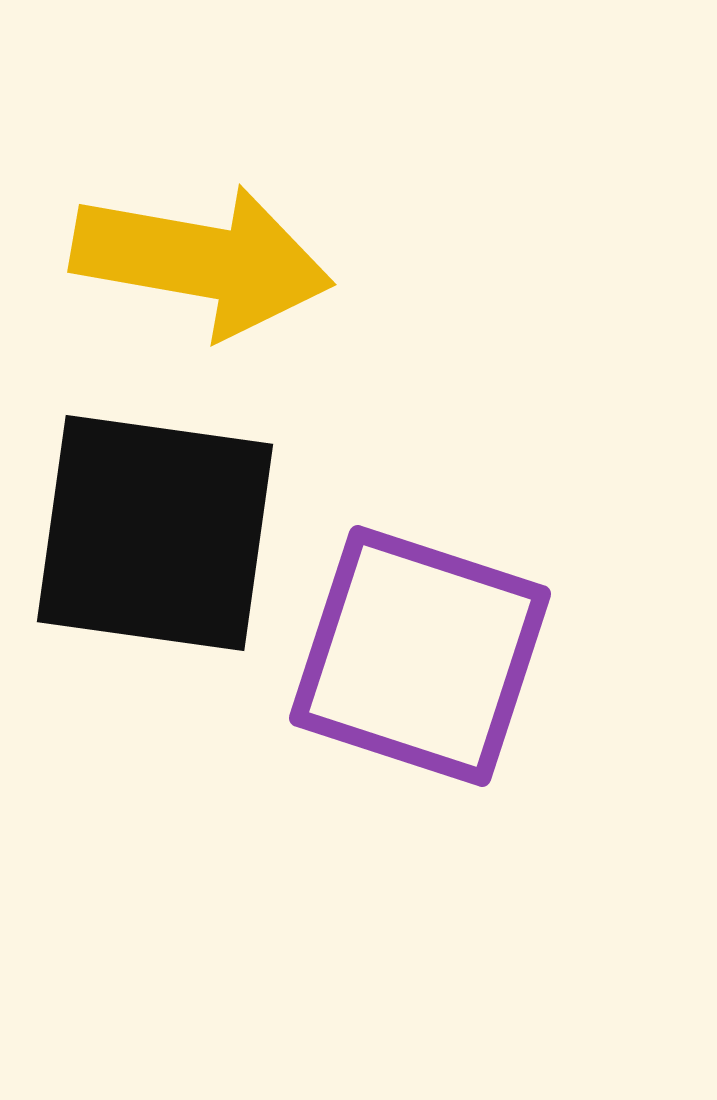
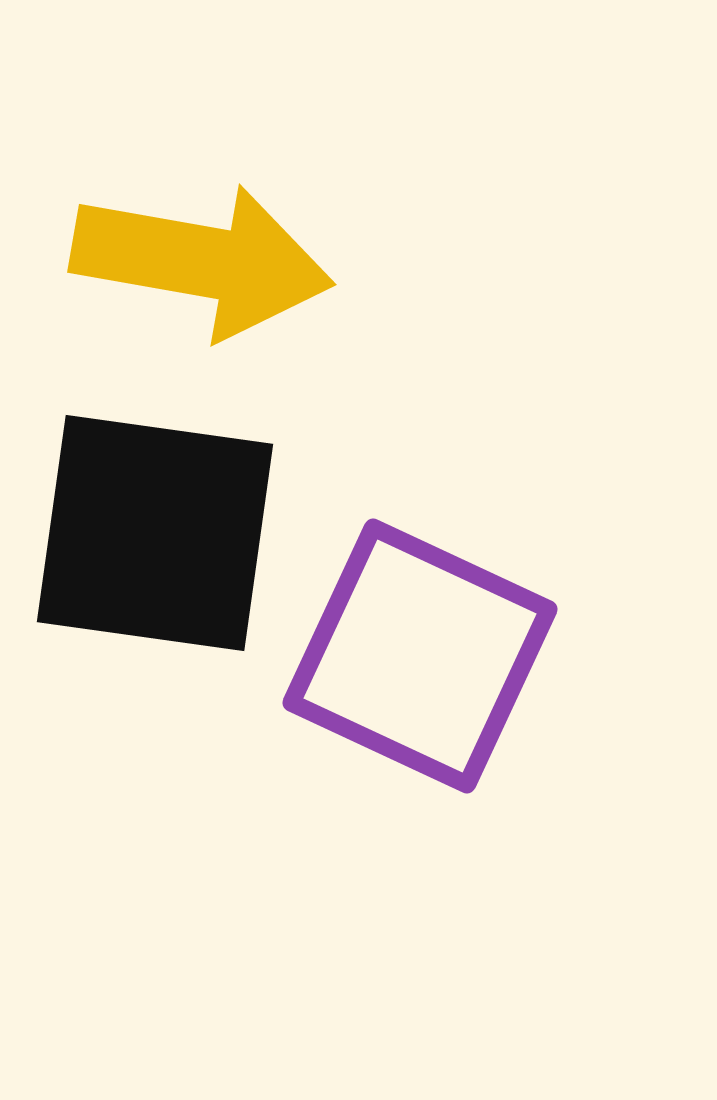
purple square: rotated 7 degrees clockwise
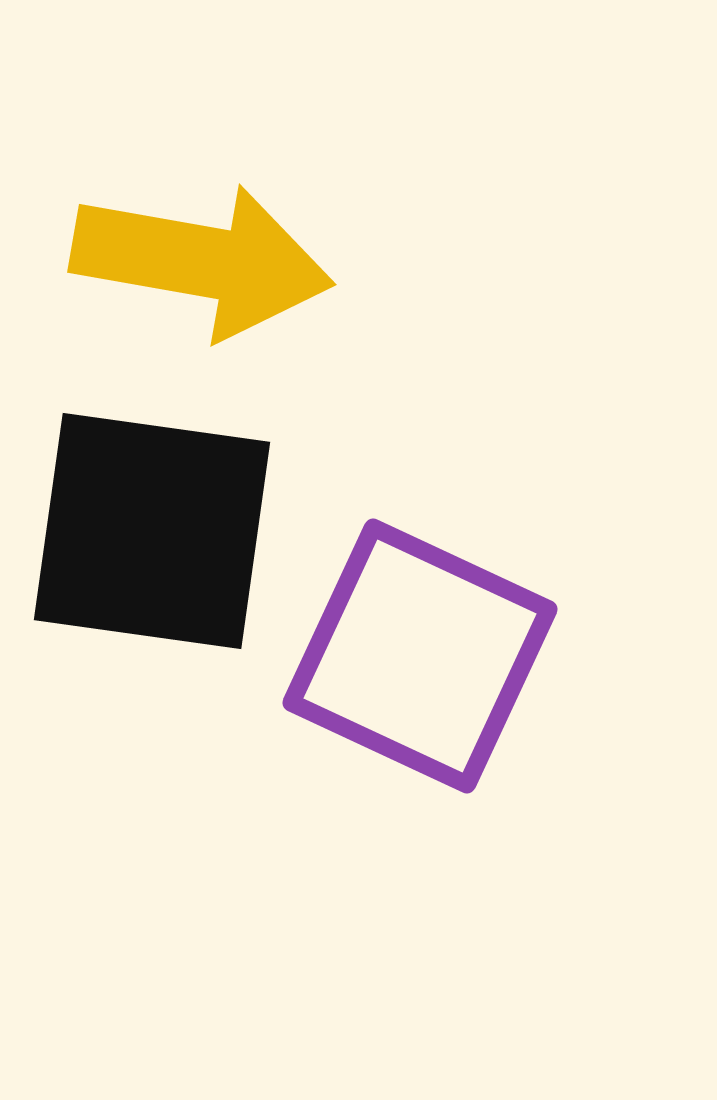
black square: moved 3 px left, 2 px up
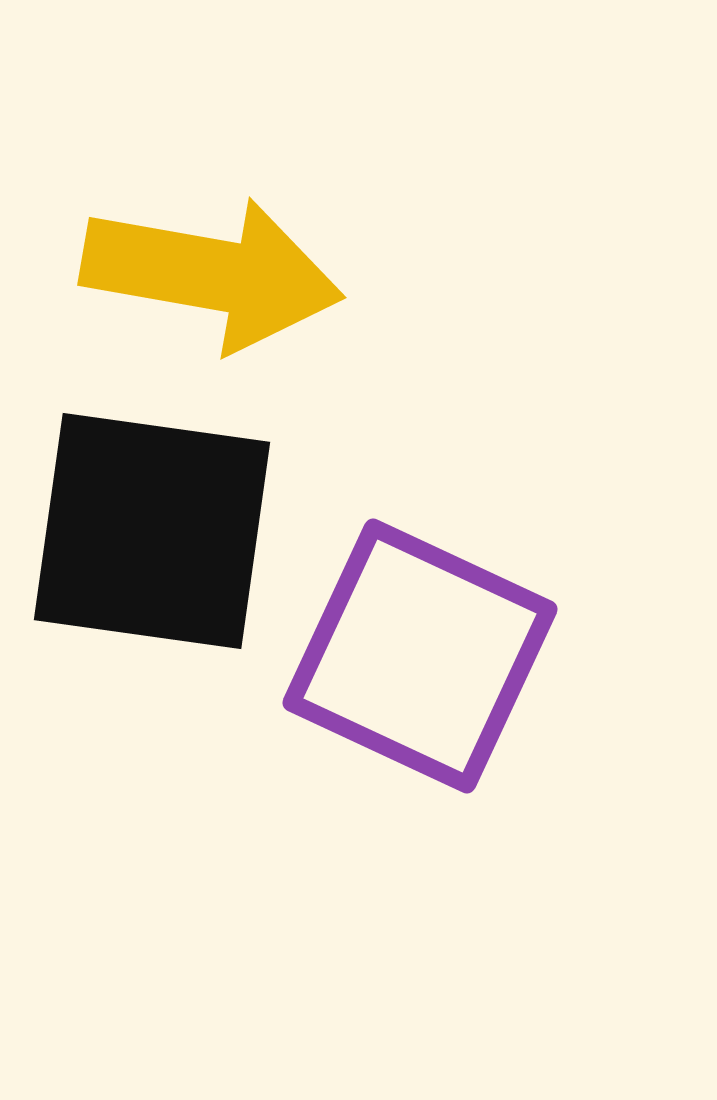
yellow arrow: moved 10 px right, 13 px down
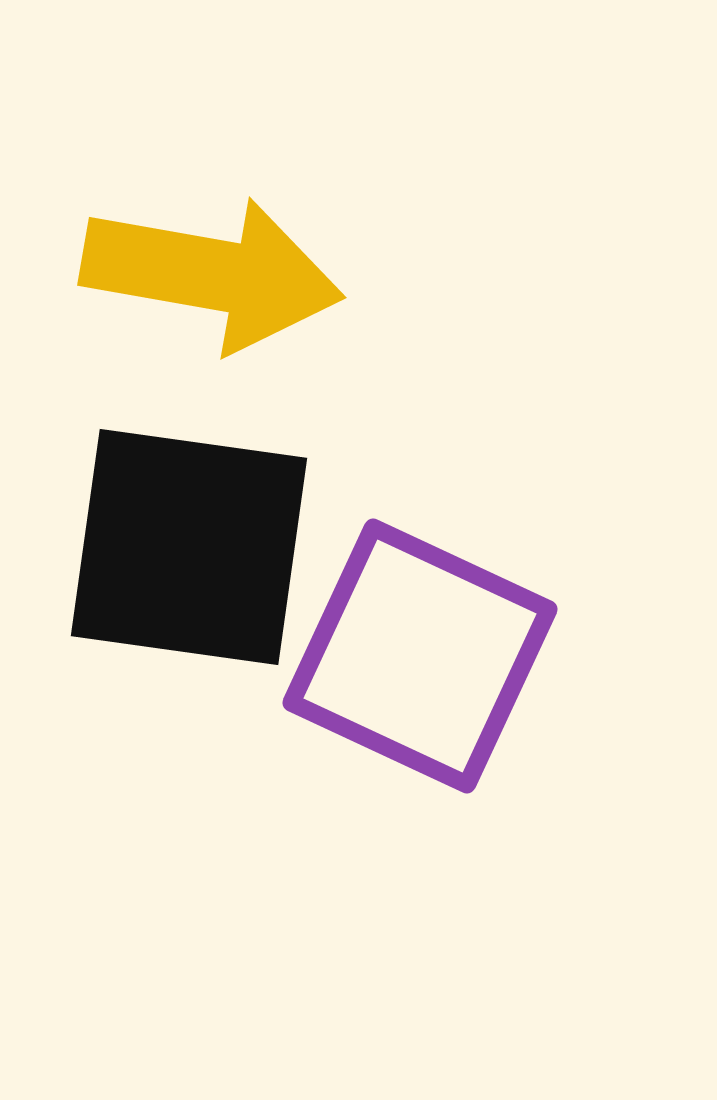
black square: moved 37 px right, 16 px down
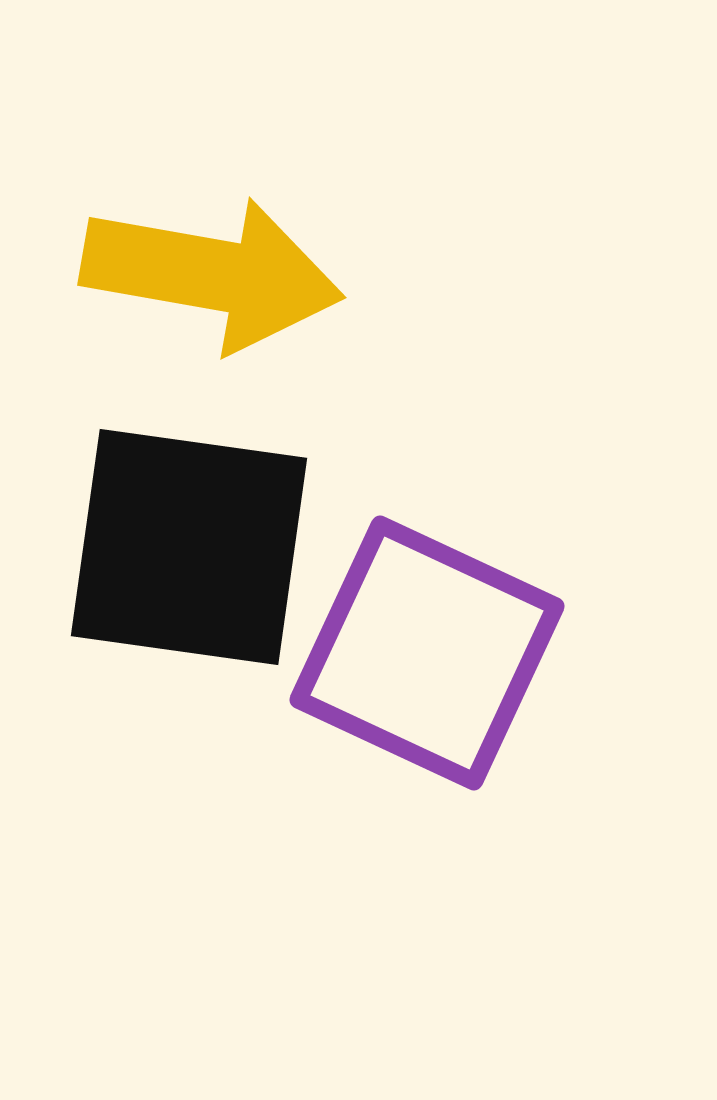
purple square: moved 7 px right, 3 px up
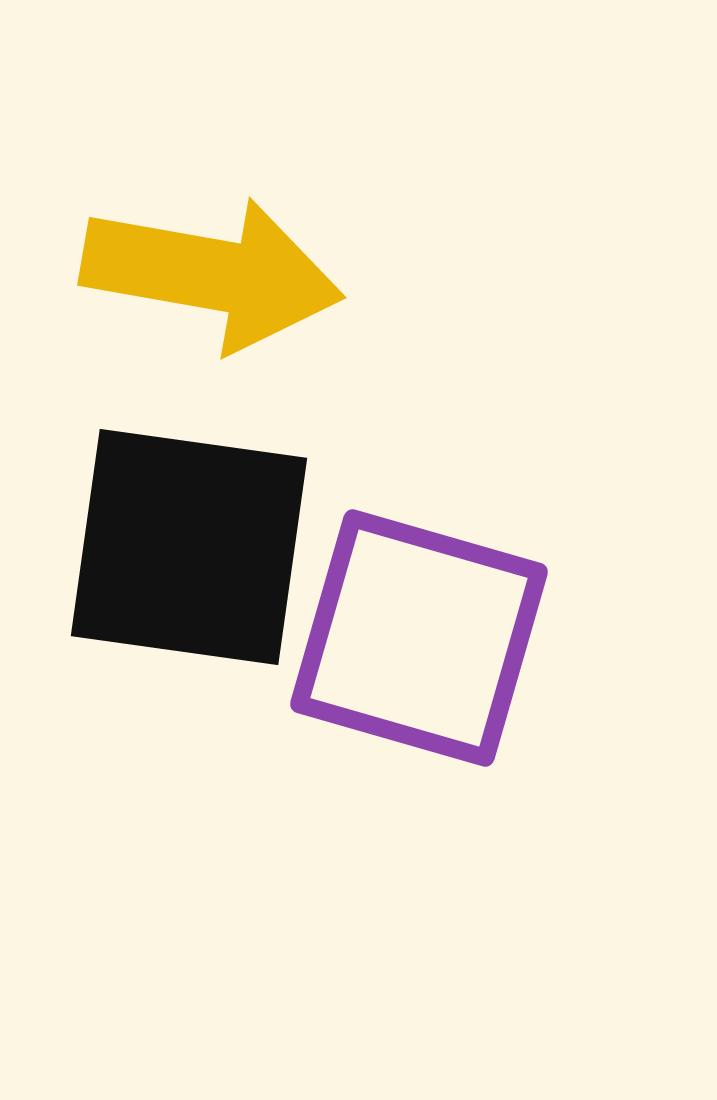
purple square: moved 8 px left, 15 px up; rotated 9 degrees counterclockwise
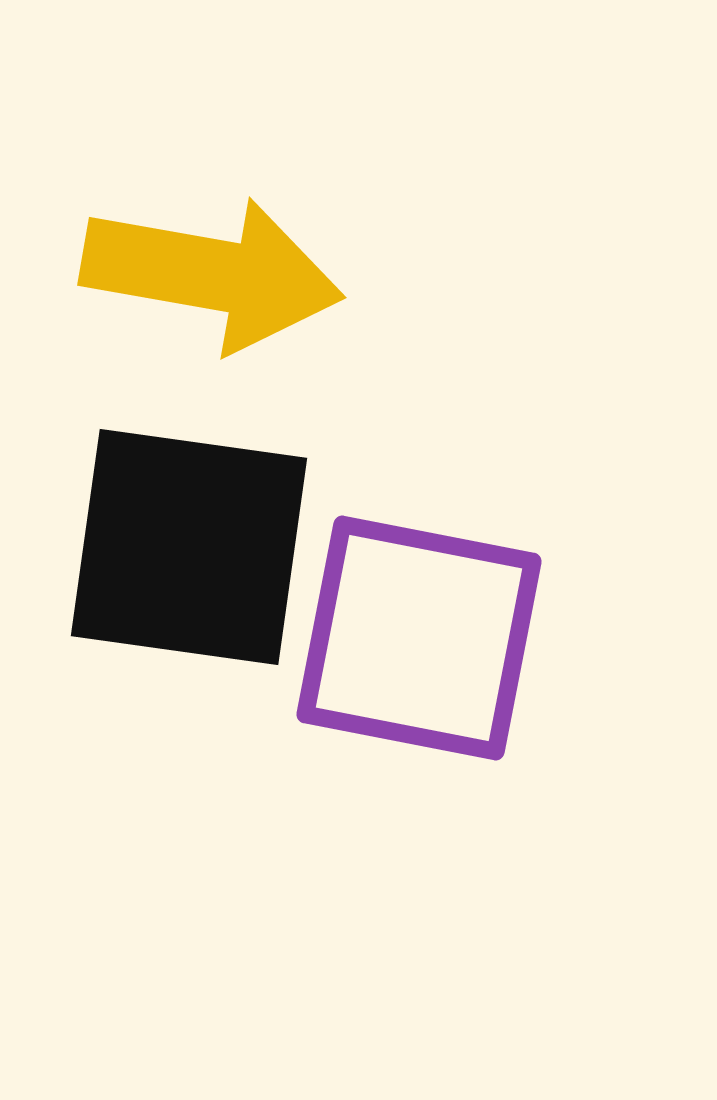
purple square: rotated 5 degrees counterclockwise
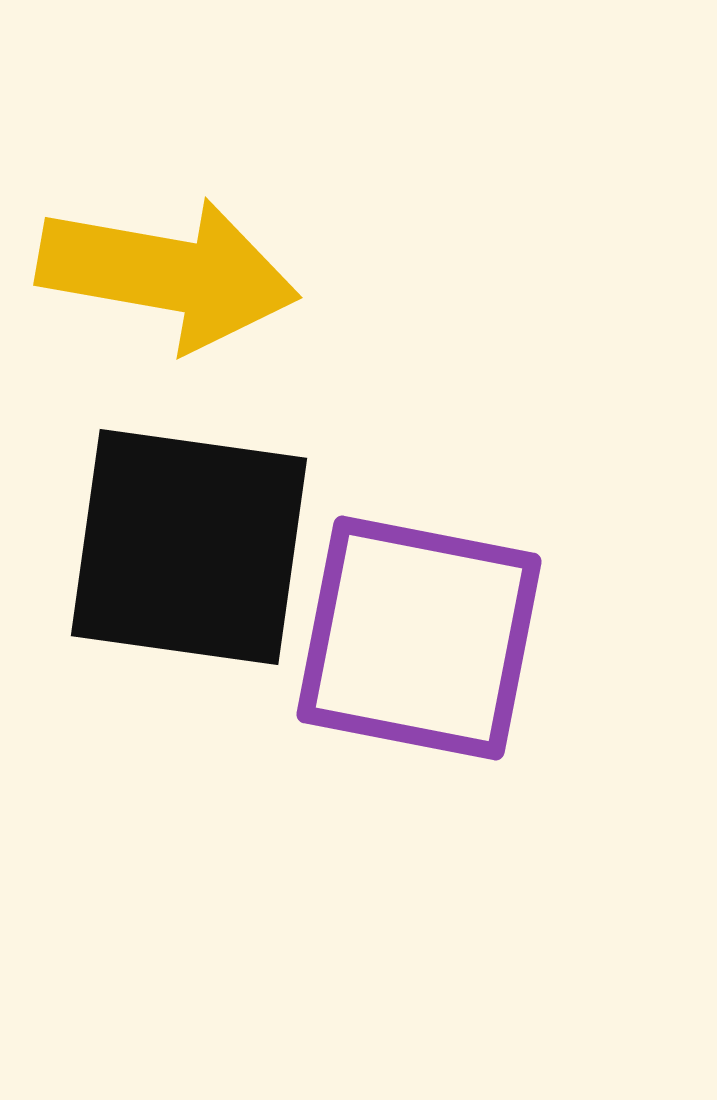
yellow arrow: moved 44 px left
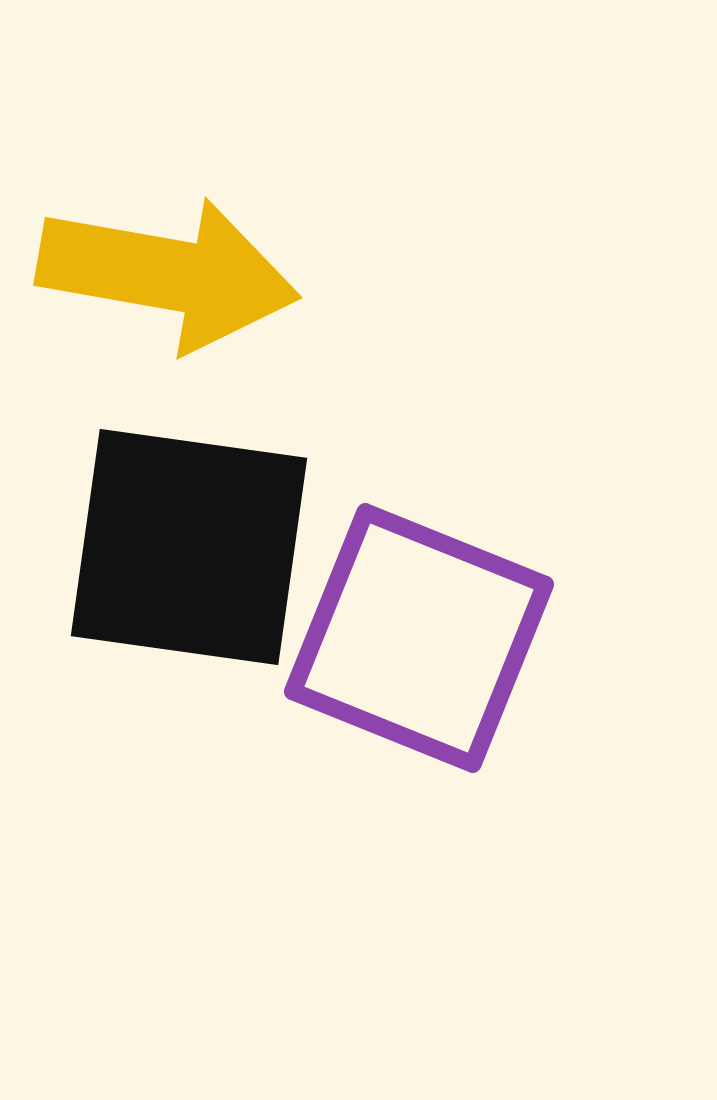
purple square: rotated 11 degrees clockwise
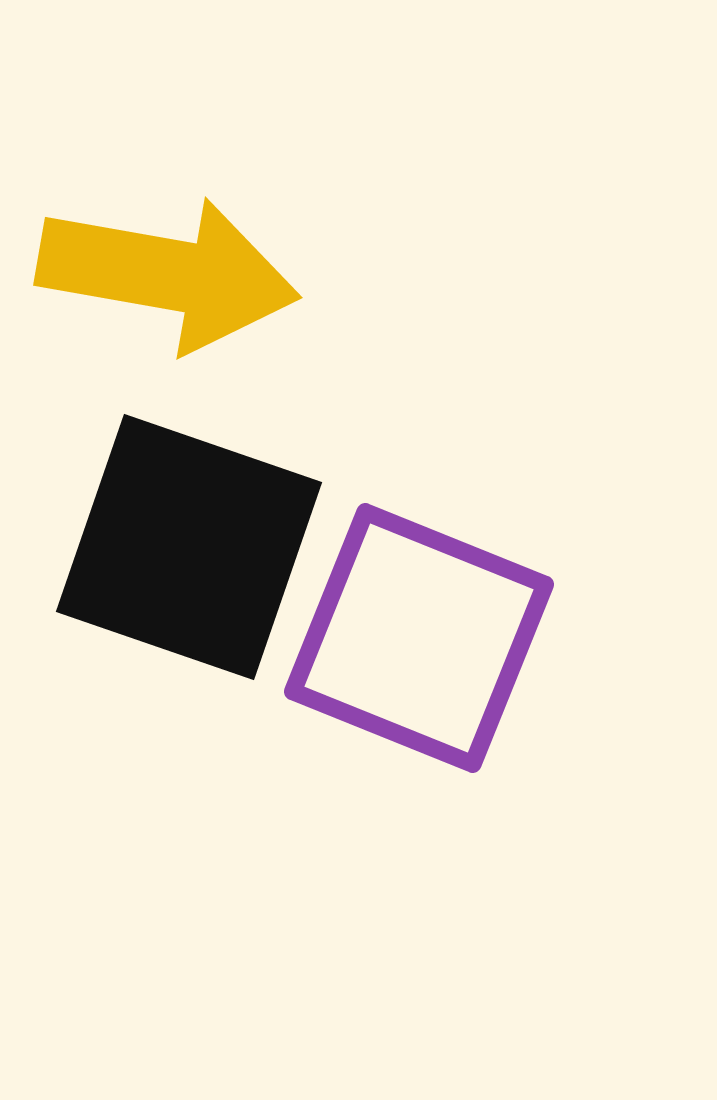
black square: rotated 11 degrees clockwise
